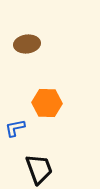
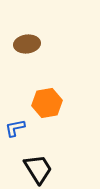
orange hexagon: rotated 12 degrees counterclockwise
black trapezoid: moved 1 px left; rotated 12 degrees counterclockwise
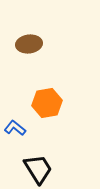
brown ellipse: moved 2 px right
blue L-shape: rotated 50 degrees clockwise
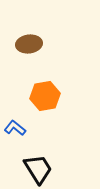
orange hexagon: moved 2 px left, 7 px up
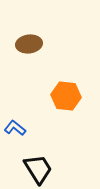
orange hexagon: moved 21 px right; rotated 16 degrees clockwise
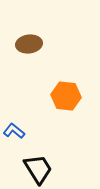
blue L-shape: moved 1 px left, 3 px down
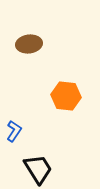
blue L-shape: rotated 85 degrees clockwise
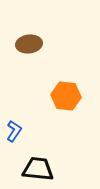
black trapezoid: rotated 52 degrees counterclockwise
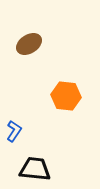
brown ellipse: rotated 25 degrees counterclockwise
black trapezoid: moved 3 px left
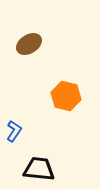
orange hexagon: rotated 8 degrees clockwise
black trapezoid: moved 4 px right
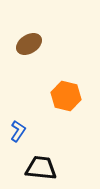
blue L-shape: moved 4 px right
black trapezoid: moved 2 px right, 1 px up
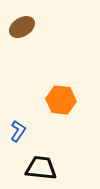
brown ellipse: moved 7 px left, 17 px up
orange hexagon: moved 5 px left, 4 px down; rotated 8 degrees counterclockwise
